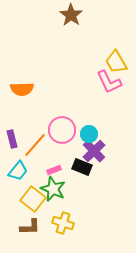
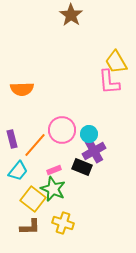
pink L-shape: rotated 20 degrees clockwise
purple cross: rotated 15 degrees clockwise
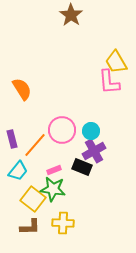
orange semicircle: rotated 120 degrees counterclockwise
cyan circle: moved 2 px right, 3 px up
green star: rotated 15 degrees counterclockwise
yellow cross: rotated 15 degrees counterclockwise
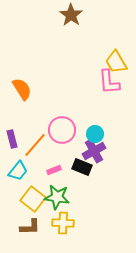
cyan circle: moved 4 px right, 3 px down
green star: moved 4 px right, 8 px down
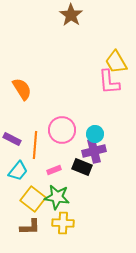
purple rectangle: rotated 48 degrees counterclockwise
orange line: rotated 36 degrees counterclockwise
purple cross: rotated 15 degrees clockwise
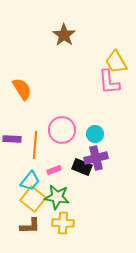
brown star: moved 7 px left, 20 px down
purple rectangle: rotated 24 degrees counterclockwise
purple cross: moved 2 px right, 7 px down
cyan trapezoid: moved 12 px right, 10 px down
brown L-shape: moved 1 px up
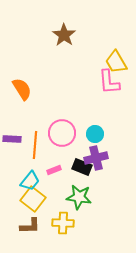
pink circle: moved 3 px down
green star: moved 22 px right
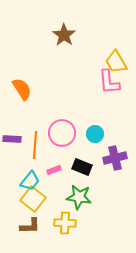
purple cross: moved 19 px right
yellow cross: moved 2 px right
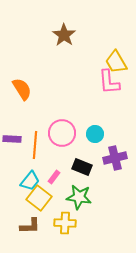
pink rectangle: moved 7 px down; rotated 32 degrees counterclockwise
yellow square: moved 6 px right, 1 px up
